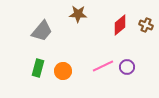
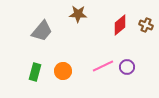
green rectangle: moved 3 px left, 4 px down
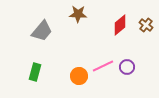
brown cross: rotated 16 degrees clockwise
orange circle: moved 16 px right, 5 px down
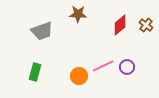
gray trapezoid: rotated 30 degrees clockwise
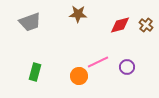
red diamond: rotated 25 degrees clockwise
gray trapezoid: moved 12 px left, 9 px up
pink line: moved 5 px left, 4 px up
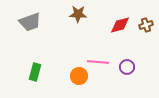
brown cross: rotated 32 degrees clockwise
pink line: rotated 30 degrees clockwise
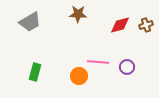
gray trapezoid: rotated 10 degrees counterclockwise
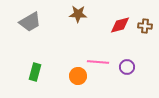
brown cross: moved 1 px left, 1 px down; rotated 24 degrees clockwise
orange circle: moved 1 px left
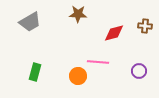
red diamond: moved 6 px left, 8 px down
purple circle: moved 12 px right, 4 px down
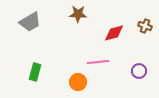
brown cross: rotated 16 degrees clockwise
pink line: rotated 10 degrees counterclockwise
orange circle: moved 6 px down
